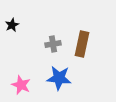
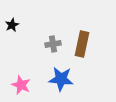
blue star: moved 2 px right, 1 px down
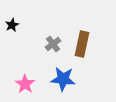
gray cross: rotated 28 degrees counterclockwise
blue star: moved 2 px right
pink star: moved 4 px right, 1 px up; rotated 12 degrees clockwise
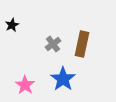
blue star: rotated 30 degrees clockwise
pink star: moved 1 px down
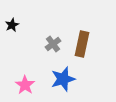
blue star: rotated 20 degrees clockwise
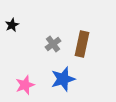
pink star: rotated 18 degrees clockwise
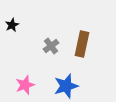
gray cross: moved 2 px left, 2 px down
blue star: moved 3 px right, 7 px down
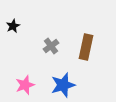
black star: moved 1 px right, 1 px down
brown rectangle: moved 4 px right, 3 px down
blue star: moved 3 px left, 1 px up
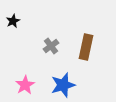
black star: moved 5 px up
pink star: rotated 12 degrees counterclockwise
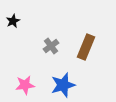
brown rectangle: rotated 10 degrees clockwise
pink star: rotated 24 degrees clockwise
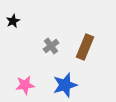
brown rectangle: moved 1 px left
blue star: moved 2 px right
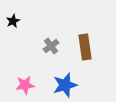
brown rectangle: rotated 30 degrees counterclockwise
